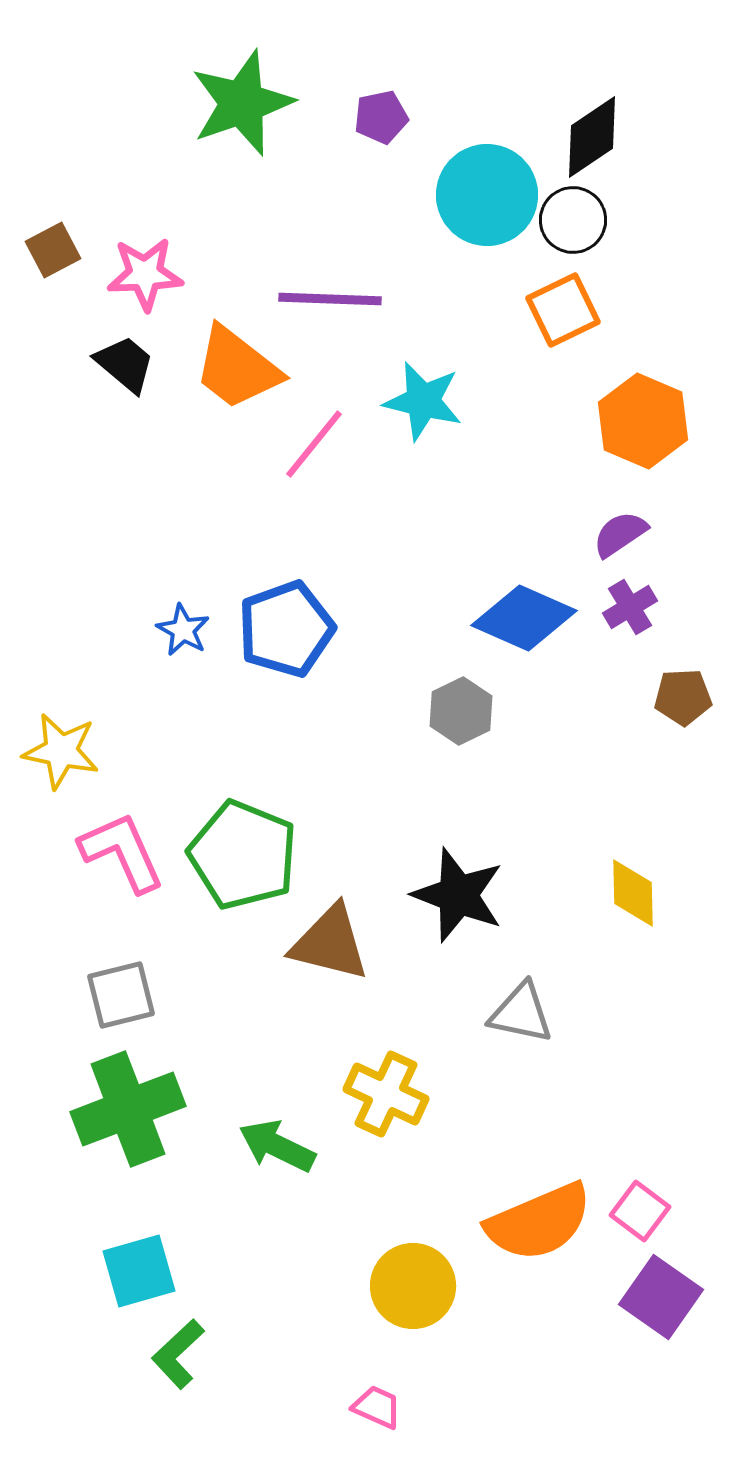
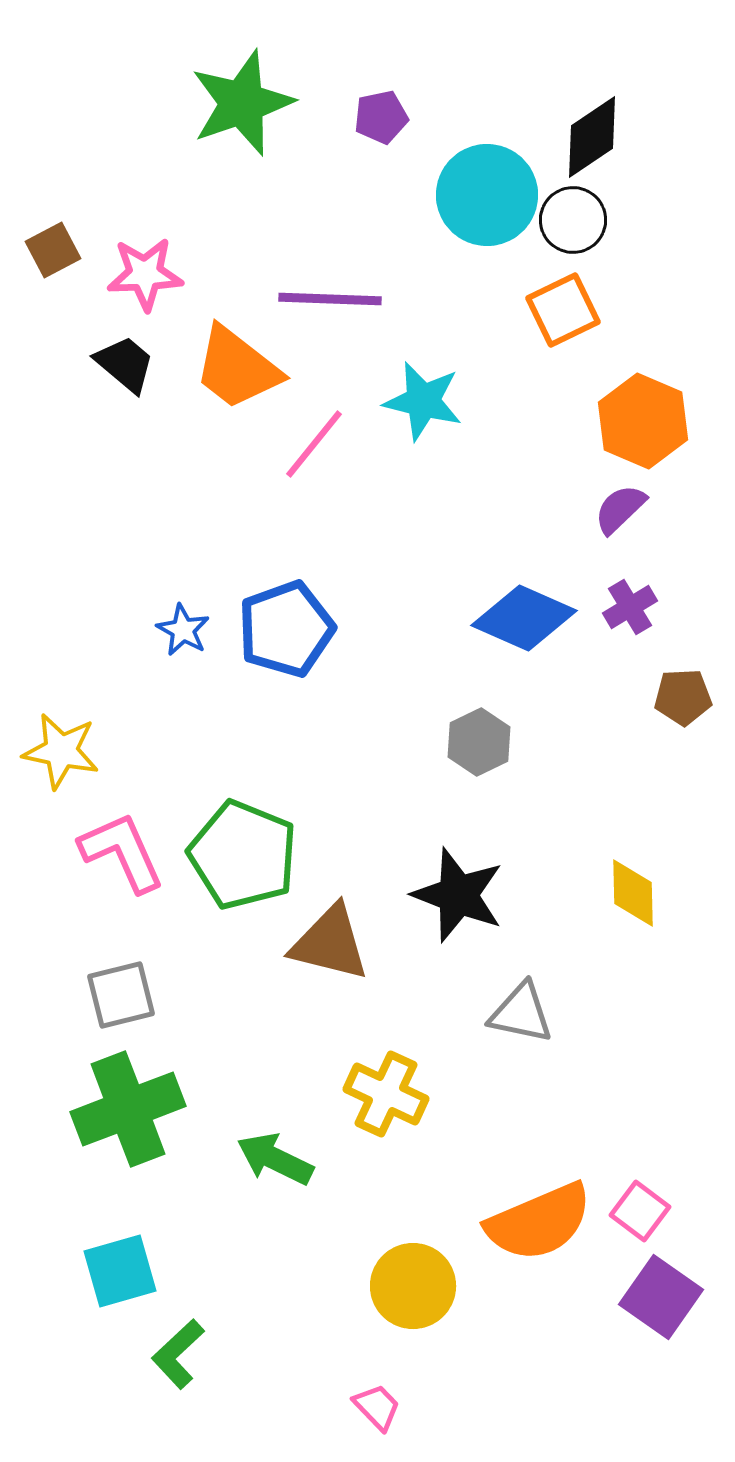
purple semicircle: moved 25 px up; rotated 10 degrees counterclockwise
gray hexagon: moved 18 px right, 31 px down
green arrow: moved 2 px left, 13 px down
cyan square: moved 19 px left
pink trapezoid: rotated 22 degrees clockwise
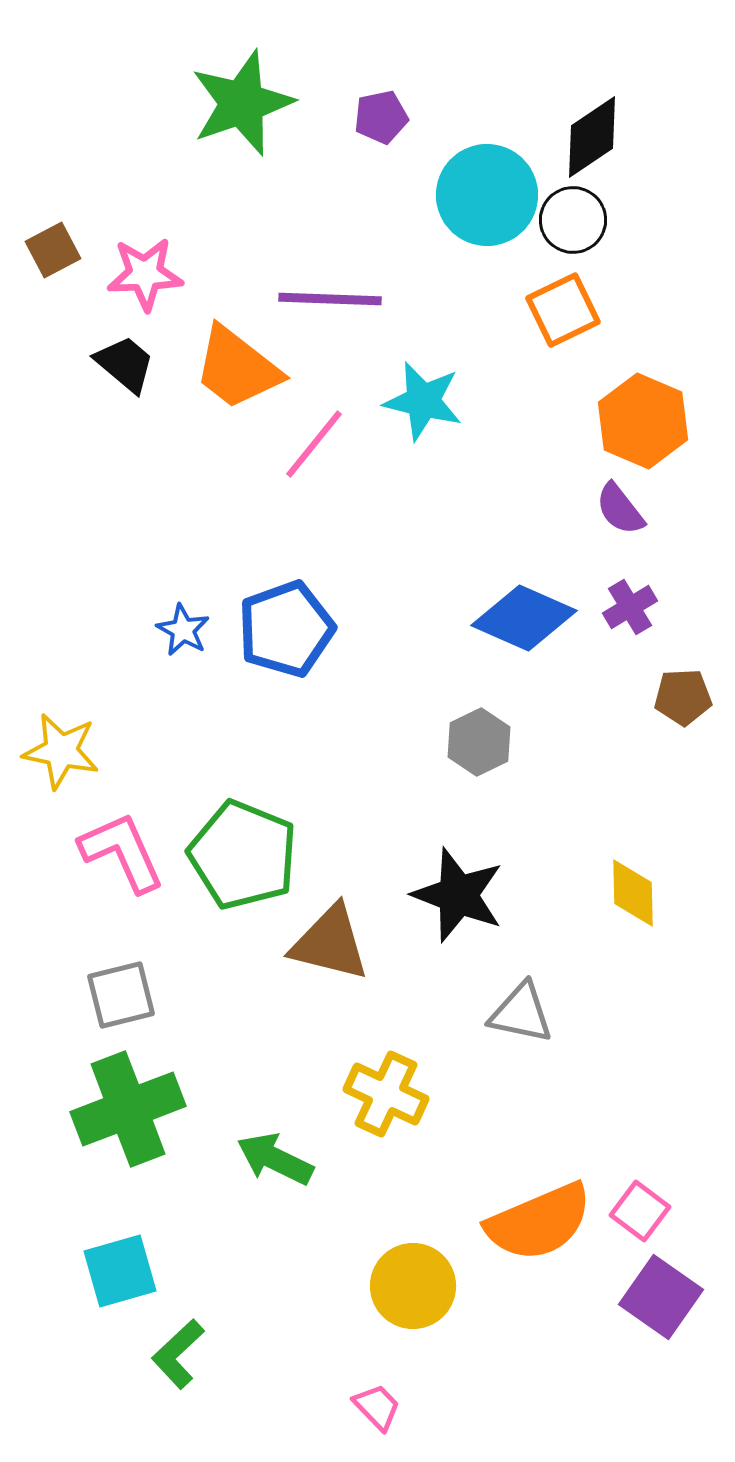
purple semicircle: rotated 84 degrees counterclockwise
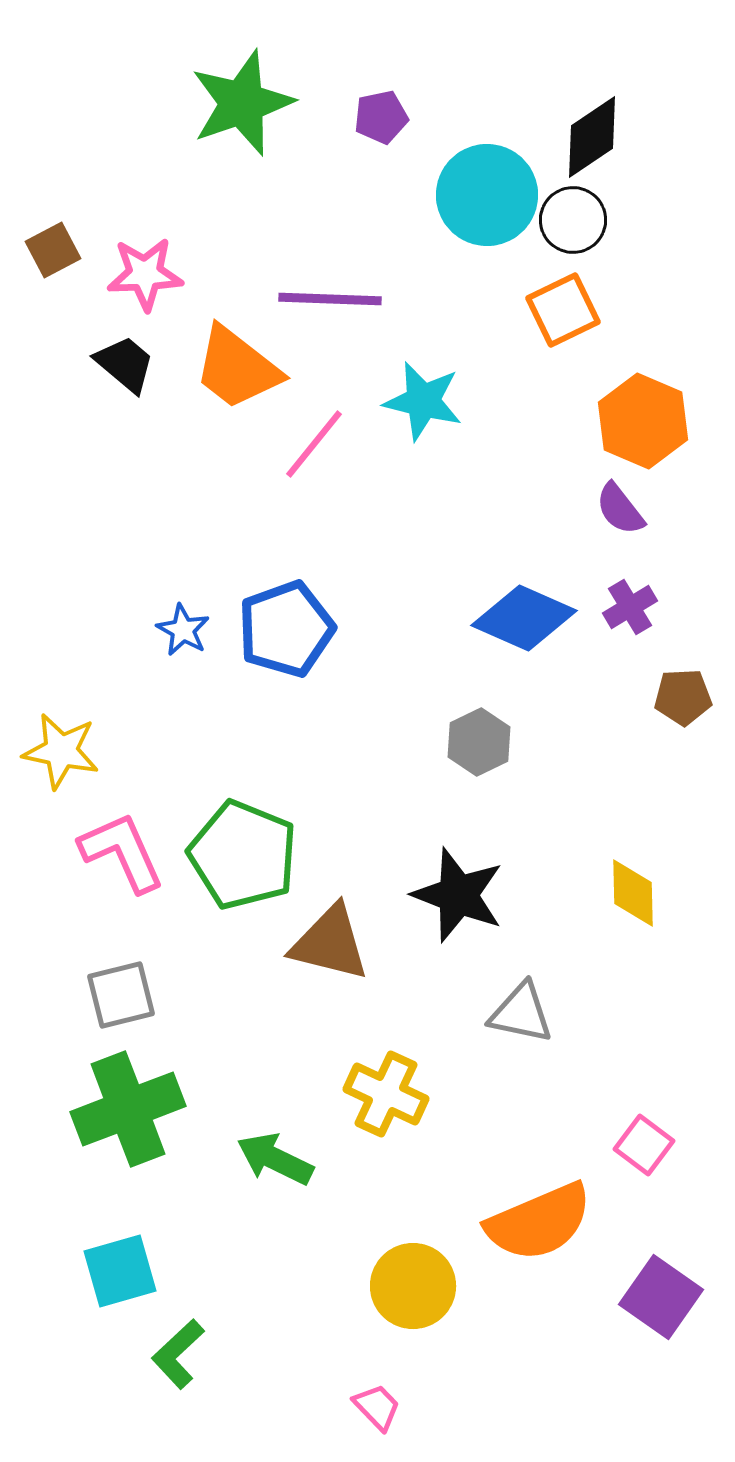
pink square: moved 4 px right, 66 px up
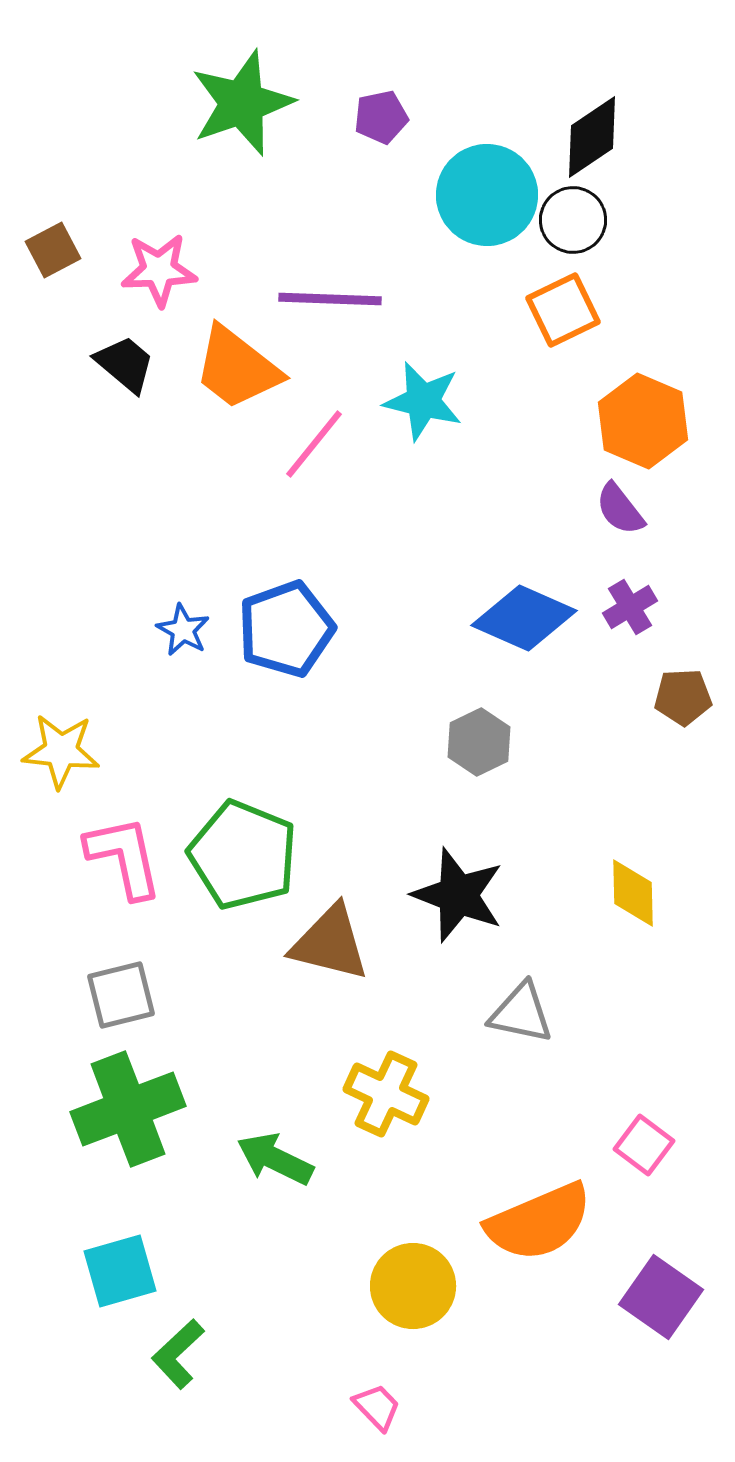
pink star: moved 14 px right, 4 px up
yellow star: rotated 6 degrees counterclockwise
pink L-shape: moved 2 px right, 5 px down; rotated 12 degrees clockwise
